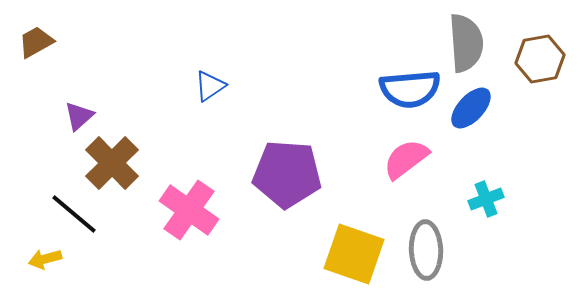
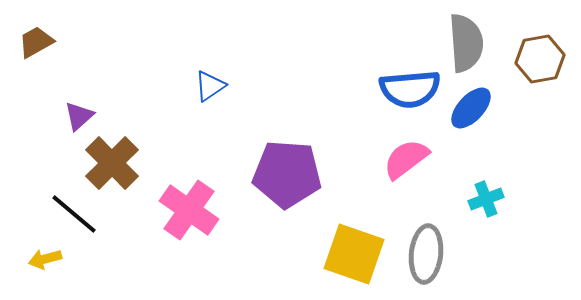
gray ellipse: moved 4 px down; rotated 8 degrees clockwise
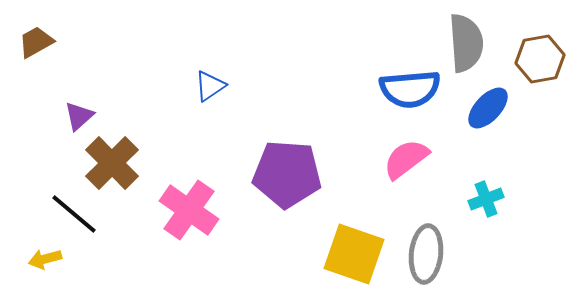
blue ellipse: moved 17 px right
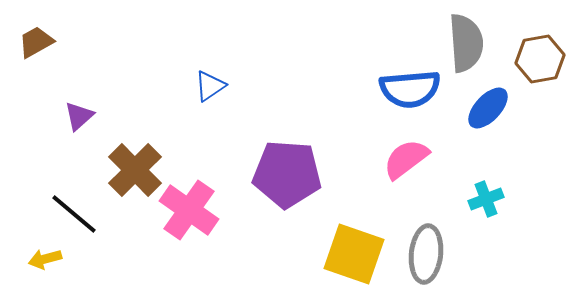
brown cross: moved 23 px right, 7 px down
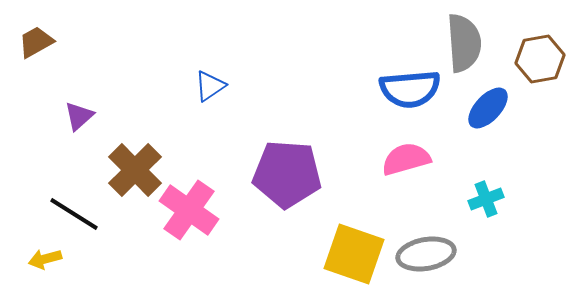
gray semicircle: moved 2 px left
pink semicircle: rotated 21 degrees clockwise
black line: rotated 8 degrees counterclockwise
gray ellipse: rotated 74 degrees clockwise
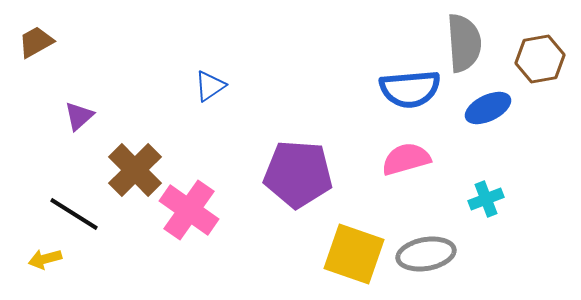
blue ellipse: rotated 21 degrees clockwise
purple pentagon: moved 11 px right
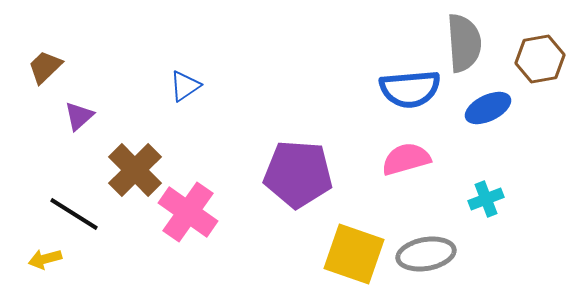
brown trapezoid: moved 9 px right, 25 px down; rotated 15 degrees counterclockwise
blue triangle: moved 25 px left
pink cross: moved 1 px left, 2 px down
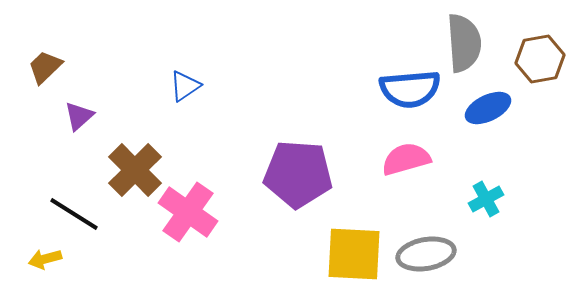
cyan cross: rotated 8 degrees counterclockwise
yellow square: rotated 16 degrees counterclockwise
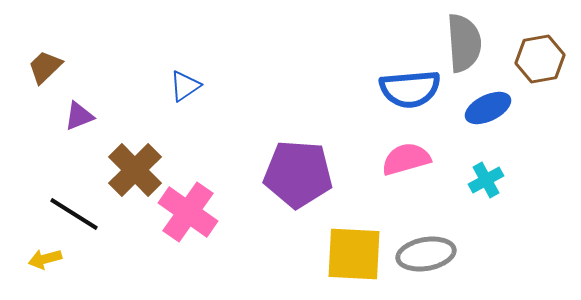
purple triangle: rotated 20 degrees clockwise
cyan cross: moved 19 px up
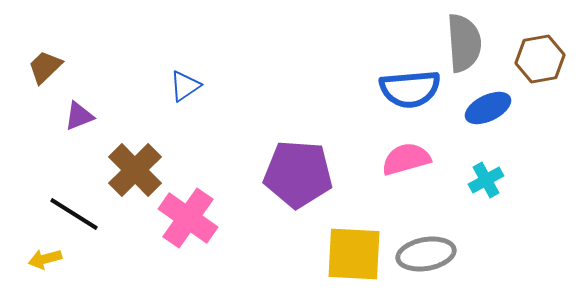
pink cross: moved 6 px down
